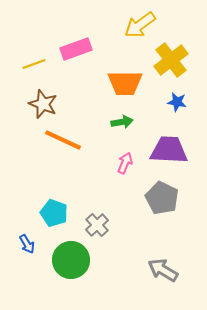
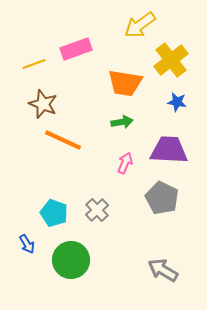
orange trapezoid: rotated 9 degrees clockwise
gray cross: moved 15 px up
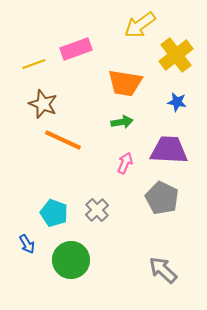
yellow cross: moved 5 px right, 5 px up
gray arrow: rotated 12 degrees clockwise
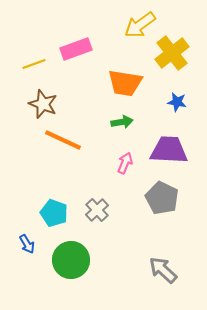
yellow cross: moved 4 px left, 2 px up
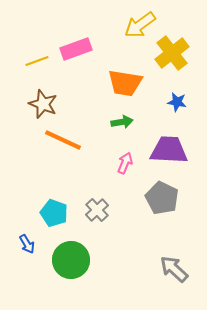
yellow line: moved 3 px right, 3 px up
gray arrow: moved 11 px right, 1 px up
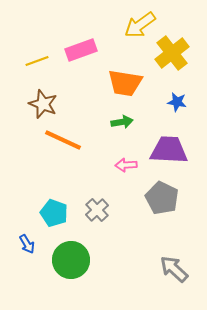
pink rectangle: moved 5 px right, 1 px down
pink arrow: moved 1 px right, 2 px down; rotated 115 degrees counterclockwise
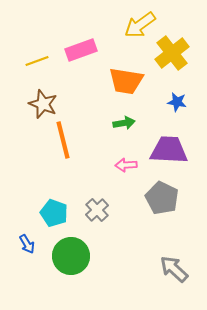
orange trapezoid: moved 1 px right, 2 px up
green arrow: moved 2 px right, 1 px down
orange line: rotated 51 degrees clockwise
green circle: moved 4 px up
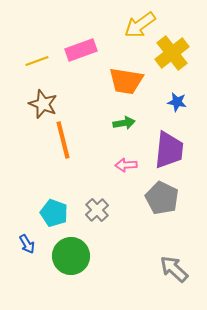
purple trapezoid: rotated 93 degrees clockwise
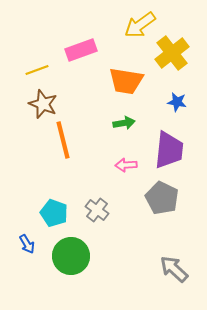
yellow line: moved 9 px down
gray cross: rotated 10 degrees counterclockwise
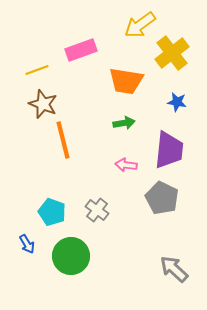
pink arrow: rotated 10 degrees clockwise
cyan pentagon: moved 2 px left, 1 px up
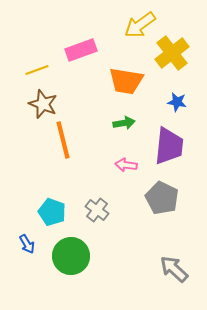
purple trapezoid: moved 4 px up
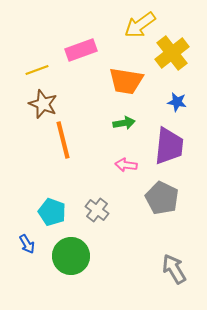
gray arrow: rotated 16 degrees clockwise
